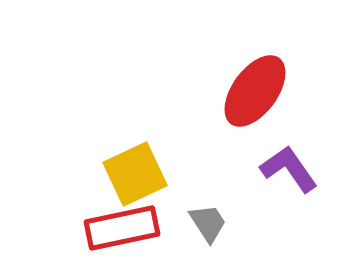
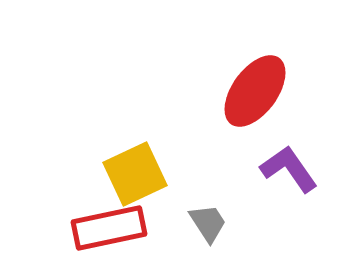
red rectangle: moved 13 px left
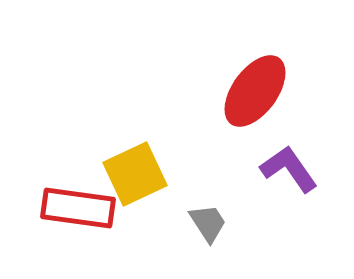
red rectangle: moved 31 px left, 20 px up; rotated 20 degrees clockwise
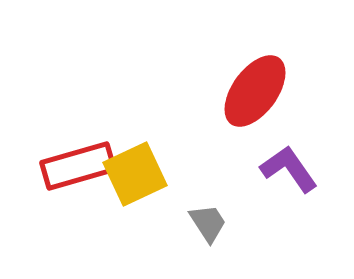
red rectangle: moved 42 px up; rotated 24 degrees counterclockwise
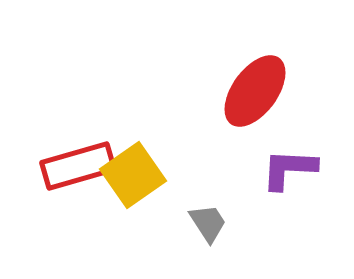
purple L-shape: rotated 52 degrees counterclockwise
yellow square: moved 2 px left, 1 px down; rotated 10 degrees counterclockwise
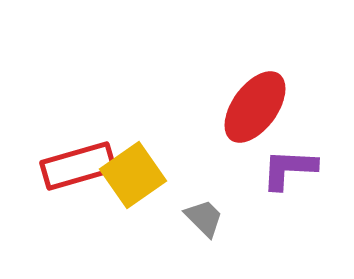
red ellipse: moved 16 px down
gray trapezoid: moved 4 px left, 5 px up; rotated 12 degrees counterclockwise
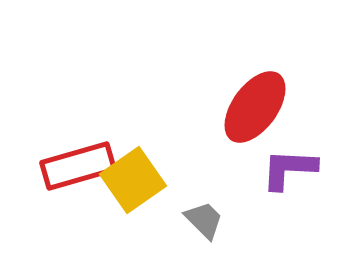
yellow square: moved 5 px down
gray trapezoid: moved 2 px down
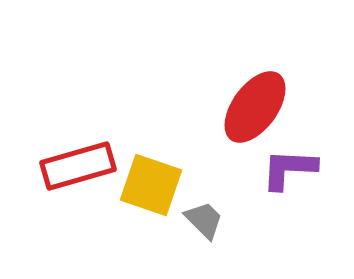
yellow square: moved 18 px right, 5 px down; rotated 36 degrees counterclockwise
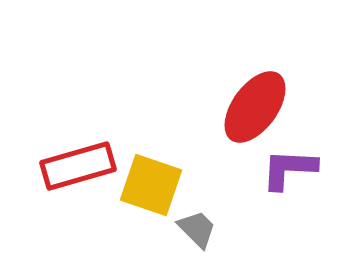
gray trapezoid: moved 7 px left, 9 px down
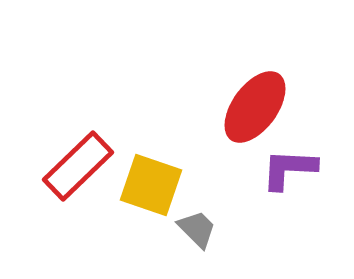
red rectangle: rotated 28 degrees counterclockwise
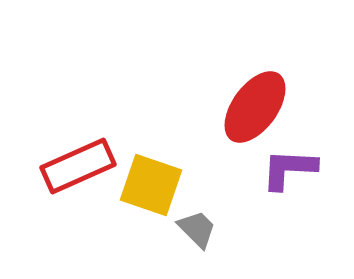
red rectangle: rotated 20 degrees clockwise
